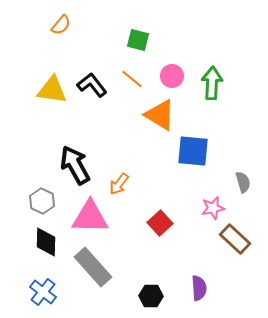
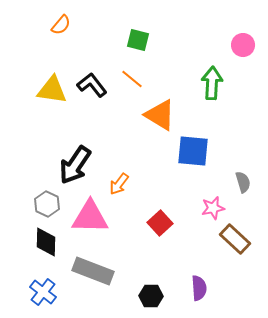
pink circle: moved 71 px right, 31 px up
black arrow: rotated 117 degrees counterclockwise
gray hexagon: moved 5 px right, 3 px down
gray rectangle: moved 4 px down; rotated 27 degrees counterclockwise
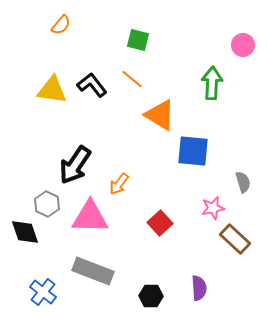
black diamond: moved 21 px left, 10 px up; rotated 20 degrees counterclockwise
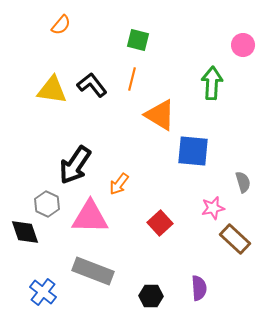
orange line: rotated 65 degrees clockwise
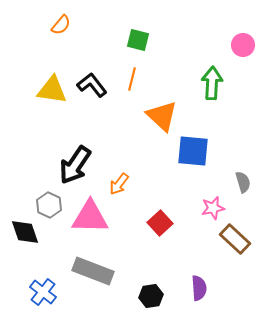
orange triangle: moved 2 px right, 1 px down; rotated 12 degrees clockwise
gray hexagon: moved 2 px right, 1 px down
black hexagon: rotated 10 degrees counterclockwise
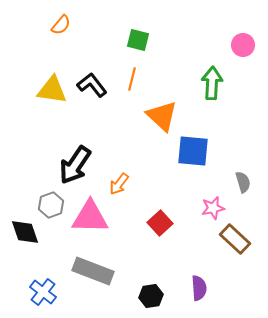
gray hexagon: moved 2 px right; rotated 15 degrees clockwise
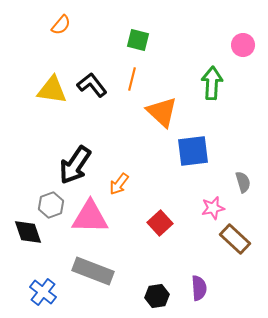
orange triangle: moved 4 px up
blue square: rotated 12 degrees counterclockwise
black diamond: moved 3 px right
black hexagon: moved 6 px right
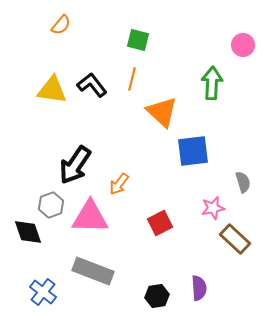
red square: rotated 15 degrees clockwise
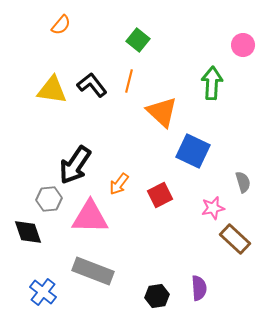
green square: rotated 25 degrees clockwise
orange line: moved 3 px left, 2 px down
blue square: rotated 32 degrees clockwise
gray hexagon: moved 2 px left, 6 px up; rotated 15 degrees clockwise
red square: moved 28 px up
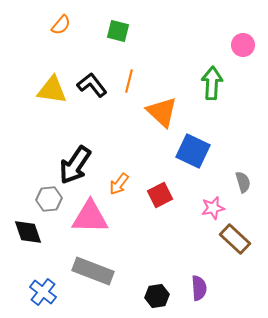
green square: moved 20 px left, 9 px up; rotated 25 degrees counterclockwise
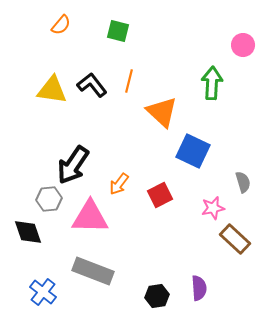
black arrow: moved 2 px left
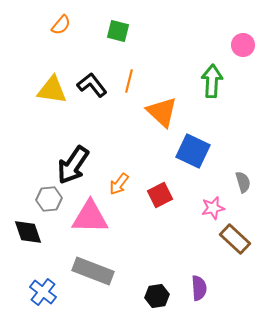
green arrow: moved 2 px up
